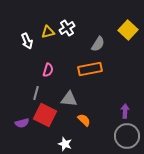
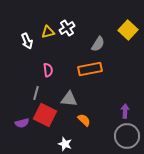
pink semicircle: rotated 24 degrees counterclockwise
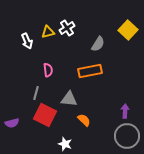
orange rectangle: moved 2 px down
purple semicircle: moved 10 px left
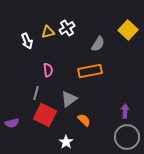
gray triangle: rotated 42 degrees counterclockwise
gray circle: moved 1 px down
white star: moved 1 px right, 2 px up; rotated 16 degrees clockwise
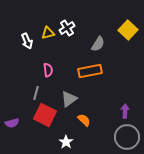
yellow triangle: moved 1 px down
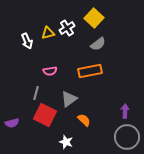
yellow square: moved 34 px left, 12 px up
gray semicircle: rotated 21 degrees clockwise
pink semicircle: moved 2 px right, 1 px down; rotated 88 degrees clockwise
white star: rotated 16 degrees counterclockwise
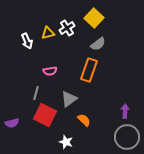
orange rectangle: moved 1 px left, 1 px up; rotated 60 degrees counterclockwise
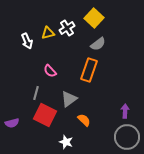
pink semicircle: rotated 56 degrees clockwise
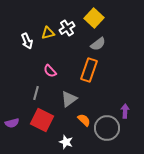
red square: moved 3 px left, 5 px down
gray circle: moved 20 px left, 9 px up
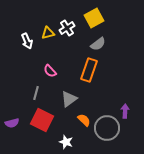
yellow square: rotated 18 degrees clockwise
